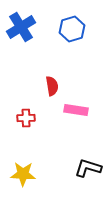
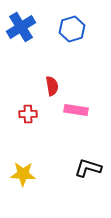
red cross: moved 2 px right, 4 px up
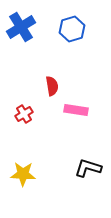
red cross: moved 4 px left; rotated 30 degrees counterclockwise
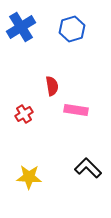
black L-shape: rotated 28 degrees clockwise
yellow star: moved 6 px right, 3 px down
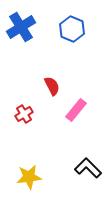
blue hexagon: rotated 20 degrees counterclockwise
red semicircle: rotated 18 degrees counterclockwise
pink rectangle: rotated 60 degrees counterclockwise
yellow star: rotated 10 degrees counterclockwise
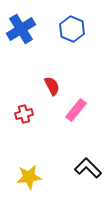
blue cross: moved 2 px down
red cross: rotated 18 degrees clockwise
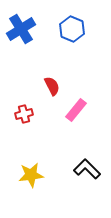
black L-shape: moved 1 px left, 1 px down
yellow star: moved 2 px right, 2 px up
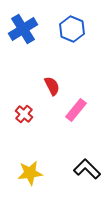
blue cross: moved 2 px right
red cross: rotated 36 degrees counterclockwise
yellow star: moved 1 px left, 2 px up
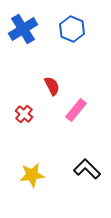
yellow star: moved 2 px right, 2 px down
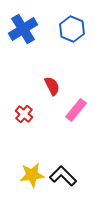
black L-shape: moved 24 px left, 7 px down
